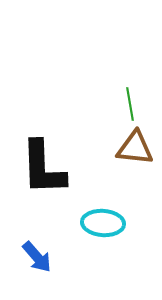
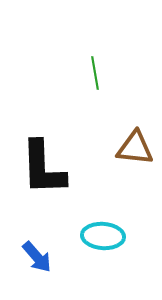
green line: moved 35 px left, 31 px up
cyan ellipse: moved 13 px down
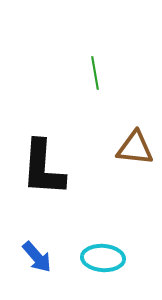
black L-shape: rotated 6 degrees clockwise
cyan ellipse: moved 22 px down
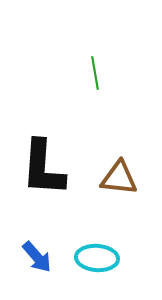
brown triangle: moved 16 px left, 30 px down
cyan ellipse: moved 6 px left
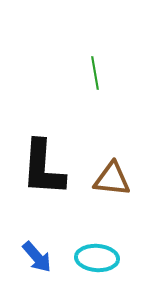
brown triangle: moved 7 px left, 1 px down
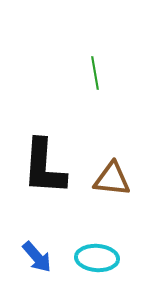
black L-shape: moved 1 px right, 1 px up
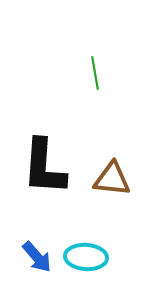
cyan ellipse: moved 11 px left, 1 px up
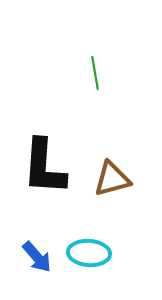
brown triangle: rotated 21 degrees counterclockwise
cyan ellipse: moved 3 px right, 4 px up
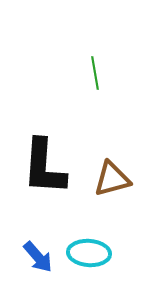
blue arrow: moved 1 px right
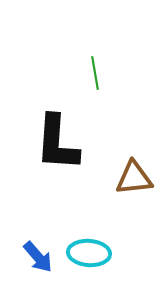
black L-shape: moved 13 px right, 24 px up
brown triangle: moved 22 px right, 1 px up; rotated 9 degrees clockwise
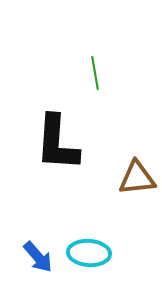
brown triangle: moved 3 px right
